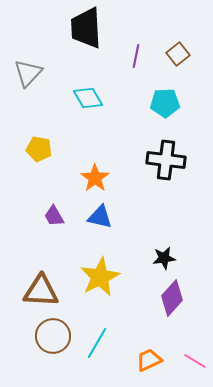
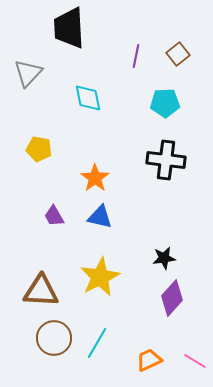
black trapezoid: moved 17 px left
cyan diamond: rotated 20 degrees clockwise
brown circle: moved 1 px right, 2 px down
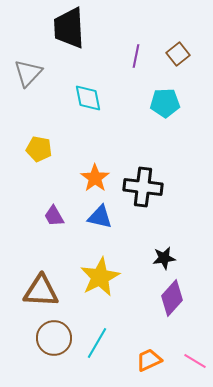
black cross: moved 23 px left, 27 px down
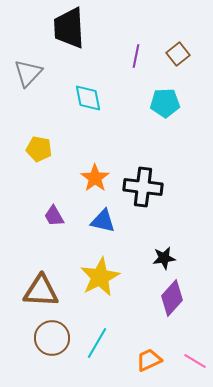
blue triangle: moved 3 px right, 4 px down
brown circle: moved 2 px left
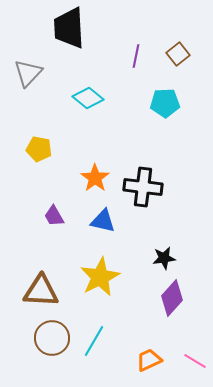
cyan diamond: rotated 40 degrees counterclockwise
cyan line: moved 3 px left, 2 px up
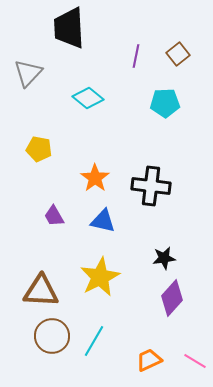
black cross: moved 8 px right, 1 px up
brown circle: moved 2 px up
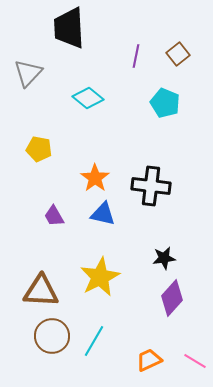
cyan pentagon: rotated 24 degrees clockwise
blue triangle: moved 7 px up
